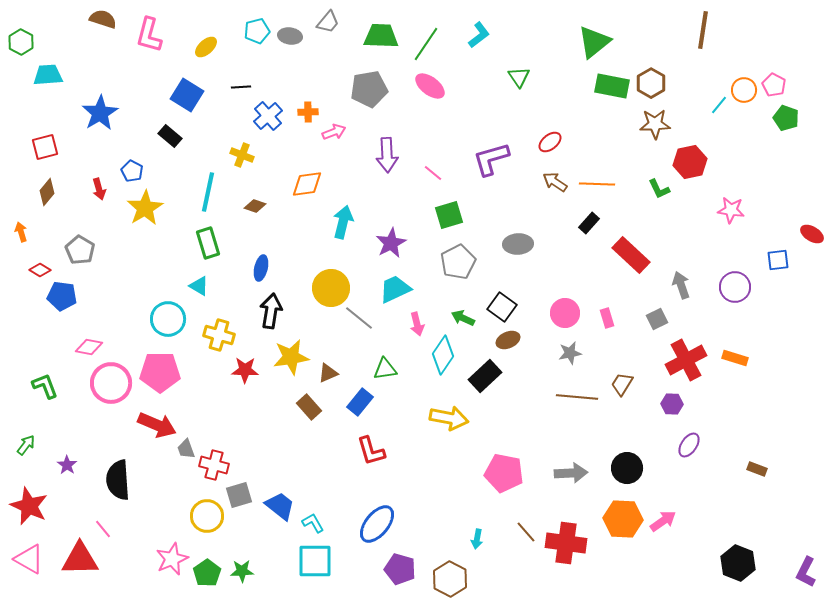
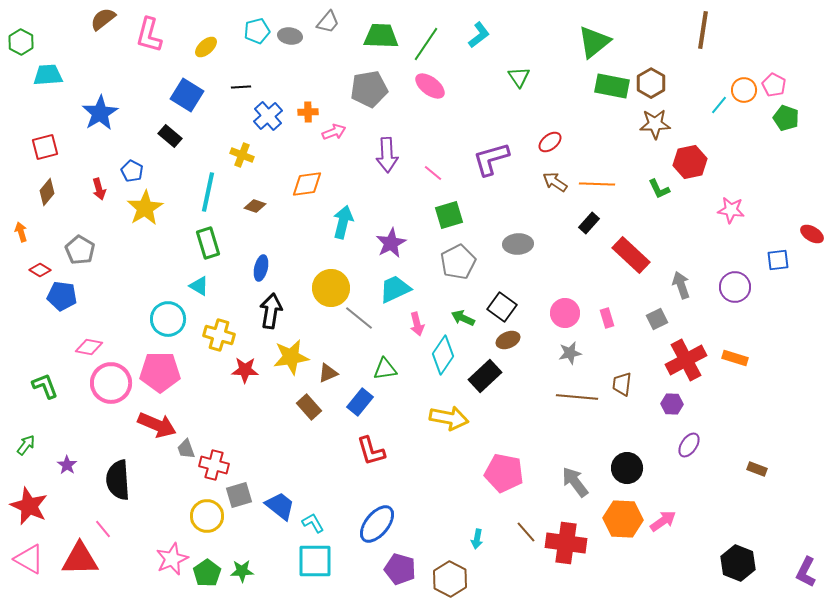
brown semicircle at (103, 19): rotated 56 degrees counterclockwise
brown trapezoid at (622, 384): rotated 25 degrees counterclockwise
gray arrow at (571, 473): moved 4 px right, 9 px down; rotated 124 degrees counterclockwise
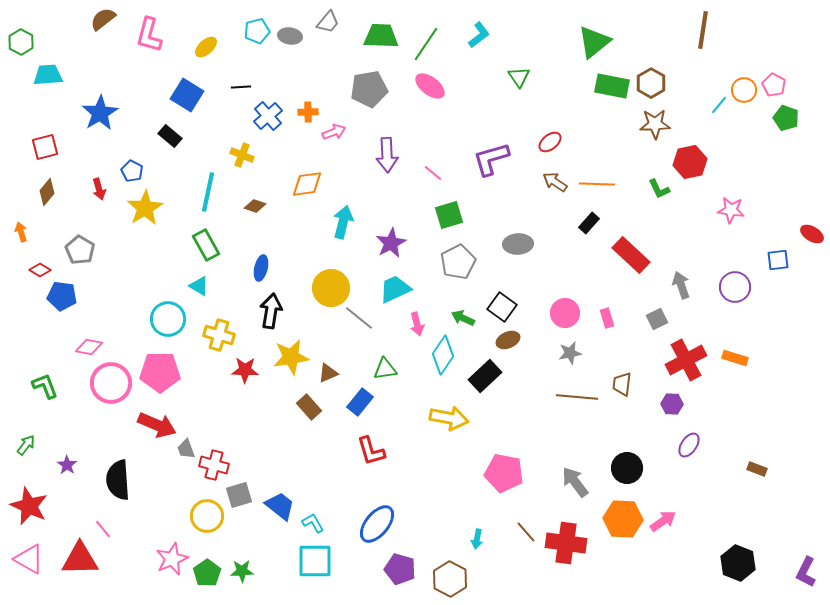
green rectangle at (208, 243): moved 2 px left, 2 px down; rotated 12 degrees counterclockwise
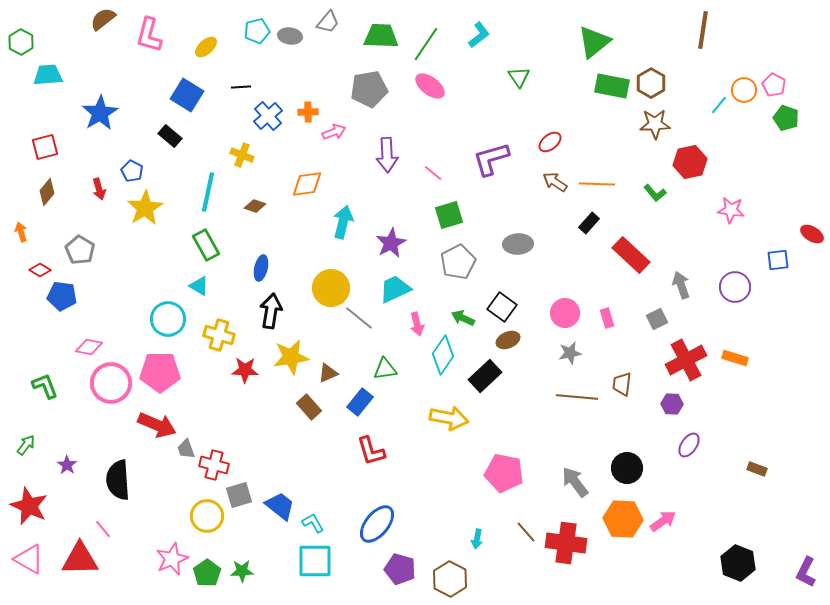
green L-shape at (659, 189): moved 4 px left, 4 px down; rotated 15 degrees counterclockwise
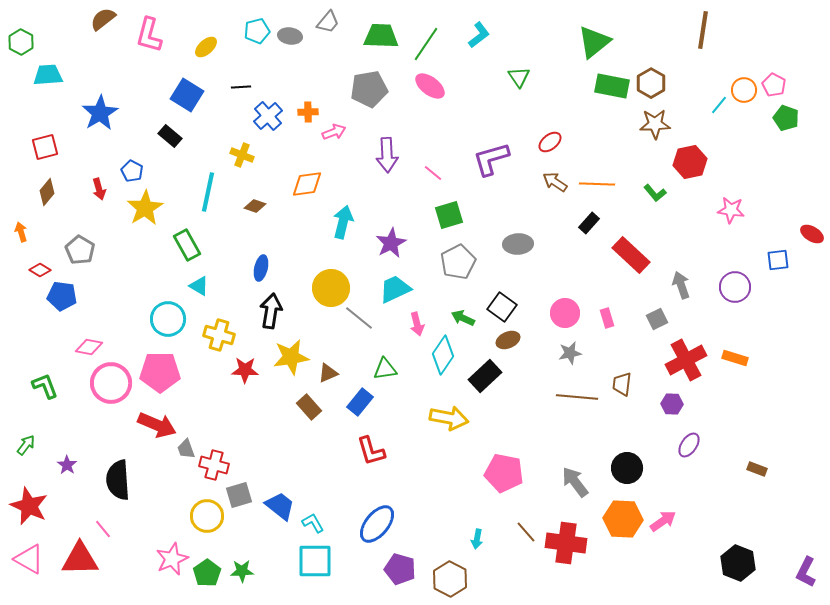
green rectangle at (206, 245): moved 19 px left
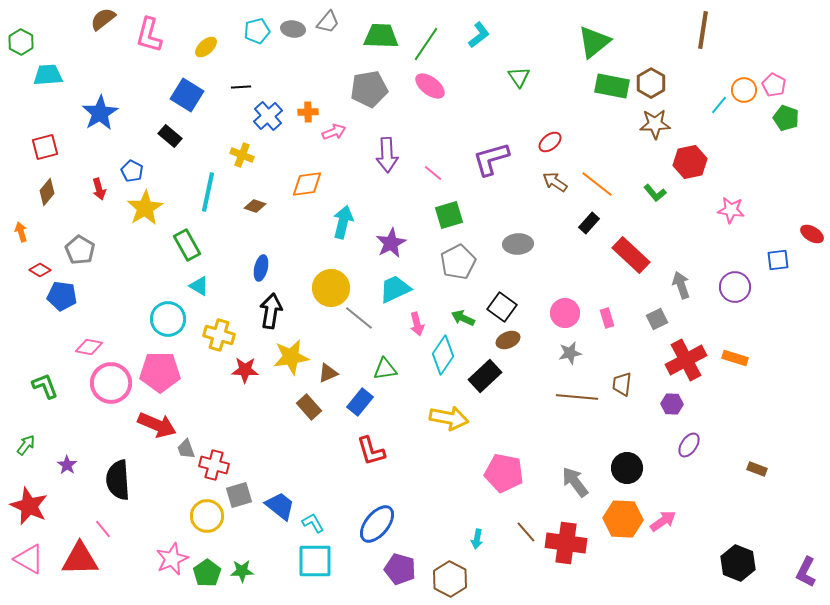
gray ellipse at (290, 36): moved 3 px right, 7 px up
orange line at (597, 184): rotated 36 degrees clockwise
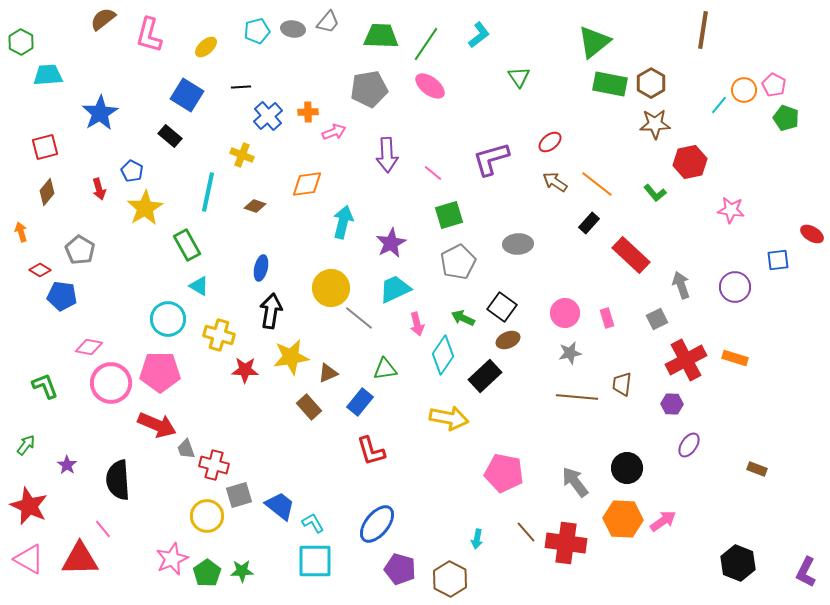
green rectangle at (612, 86): moved 2 px left, 2 px up
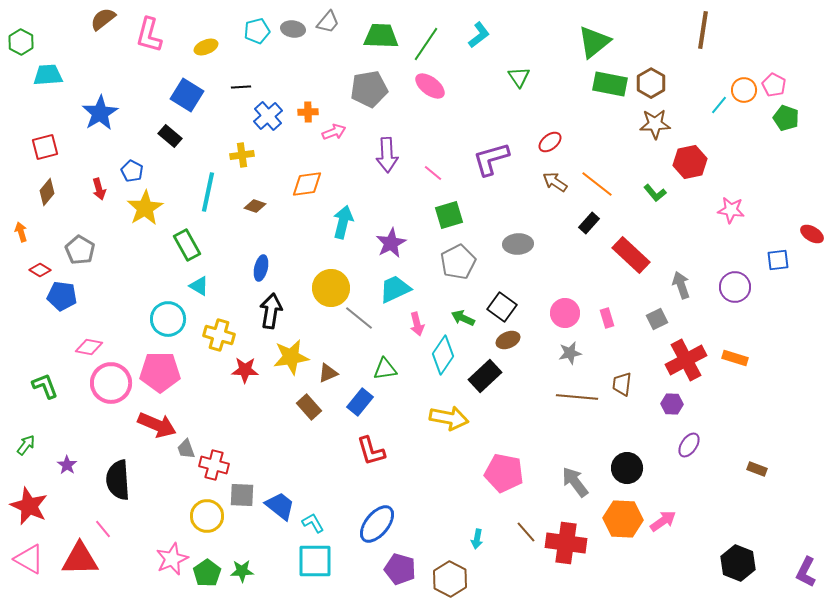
yellow ellipse at (206, 47): rotated 20 degrees clockwise
yellow cross at (242, 155): rotated 30 degrees counterclockwise
gray square at (239, 495): moved 3 px right; rotated 20 degrees clockwise
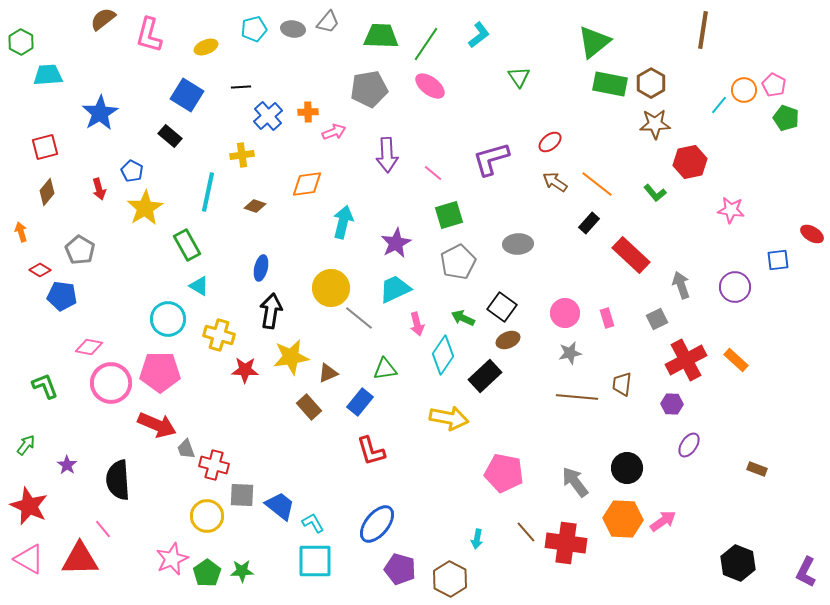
cyan pentagon at (257, 31): moved 3 px left, 2 px up
purple star at (391, 243): moved 5 px right
orange rectangle at (735, 358): moved 1 px right, 2 px down; rotated 25 degrees clockwise
